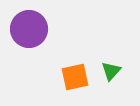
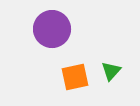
purple circle: moved 23 px right
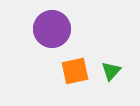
orange square: moved 6 px up
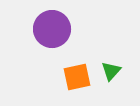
orange square: moved 2 px right, 6 px down
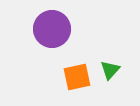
green triangle: moved 1 px left, 1 px up
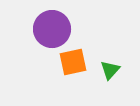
orange square: moved 4 px left, 15 px up
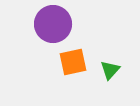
purple circle: moved 1 px right, 5 px up
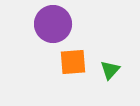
orange square: rotated 8 degrees clockwise
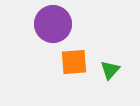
orange square: moved 1 px right
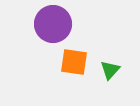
orange square: rotated 12 degrees clockwise
